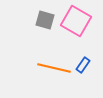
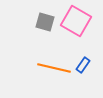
gray square: moved 2 px down
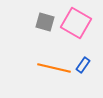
pink square: moved 2 px down
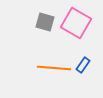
orange line: rotated 8 degrees counterclockwise
